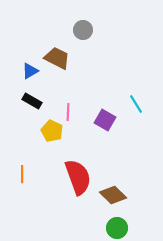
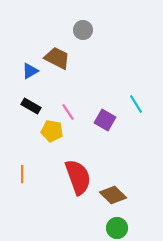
black rectangle: moved 1 px left, 5 px down
pink line: rotated 36 degrees counterclockwise
yellow pentagon: rotated 15 degrees counterclockwise
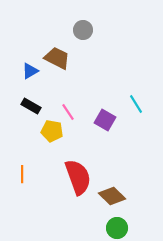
brown diamond: moved 1 px left, 1 px down
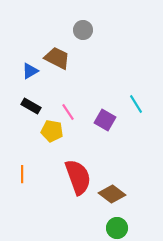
brown diamond: moved 2 px up; rotated 8 degrees counterclockwise
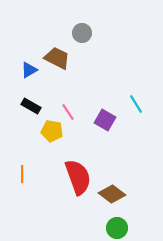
gray circle: moved 1 px left, 3 px down
blue triangle: moved 1 px left, 1 px up
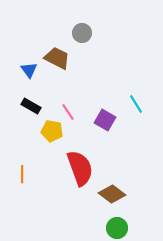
blue triangle: rotated 36 degrees counterclockwise
red semicircle: moved 2 px right, 9 px up
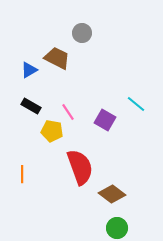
blue triangle: rotated 36 degrees clockwise
cyan line: rotated 18 degrees counterclockwise
red semicircle: moved 1 px up
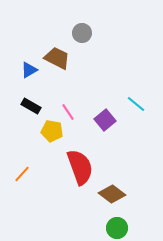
purple square: rotated 20 degrees clockwise
orange line: rotated 42 degrees clockwise
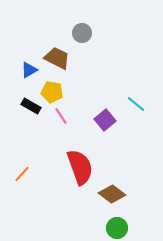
pink line: moved 7 px left, 4 px down
yellow pentagon: moved 39 px up
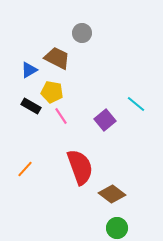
orange line: moved 3 px right, 5 px up
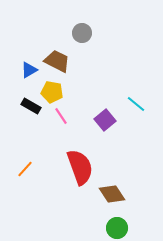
brown trapezoid: moved 3 px down
brown diamond: rotated 20 degrees clockwise
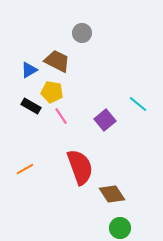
cyan line: moved 2 px right
orange line: rotated 18 degrees clockwise
green circle: moved 3 px right
